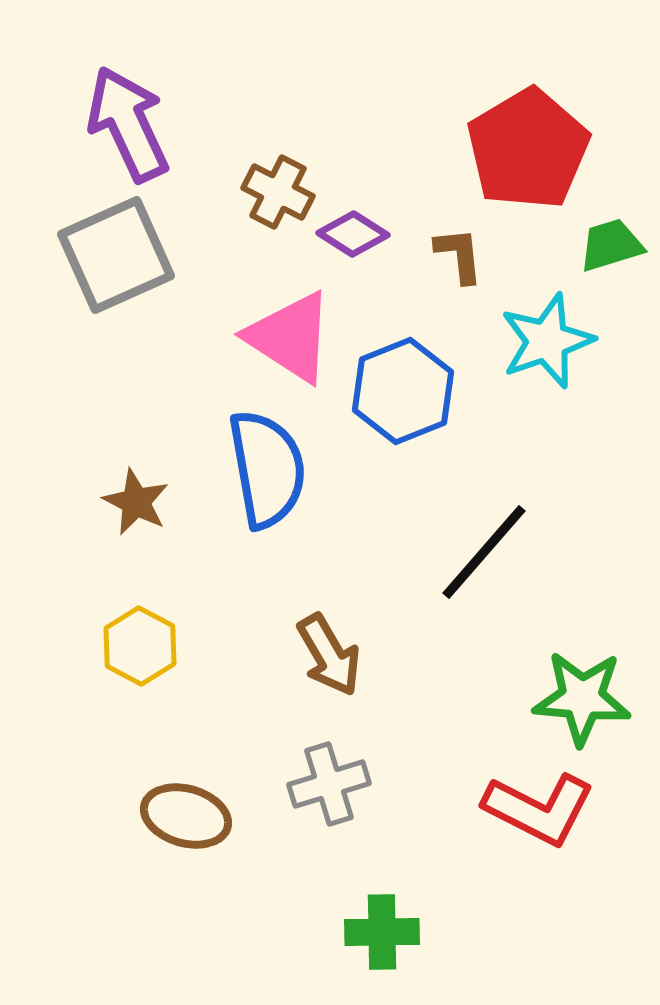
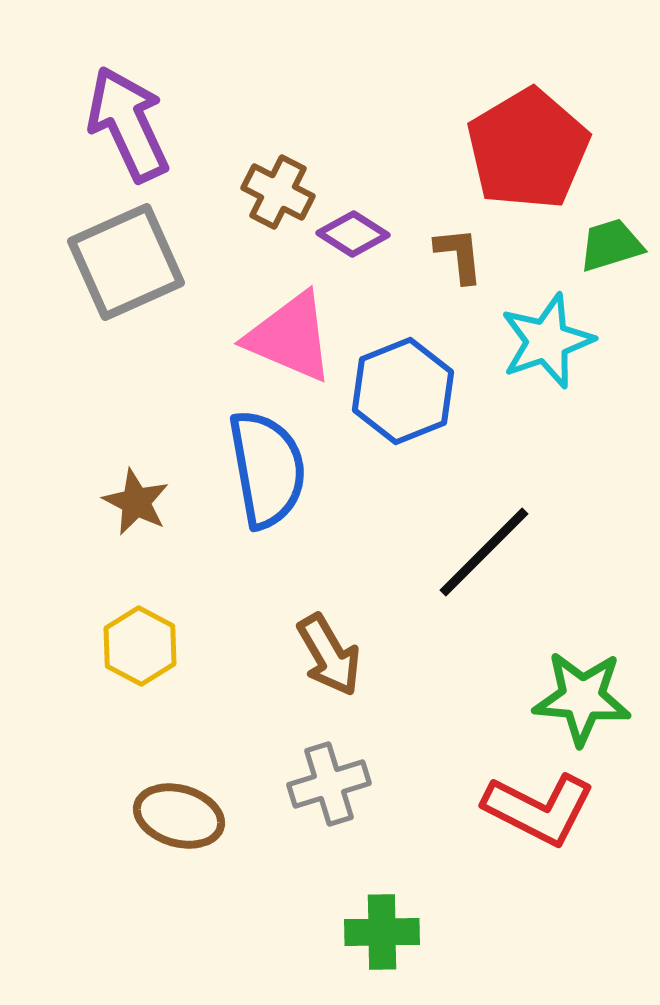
gray square: moved 10 px right, 7 px down
pink triangle: rotated 10 degrees counterclockwise
black line: rotated 4 degrees clockwise
brown ellipse: moved 7 px left
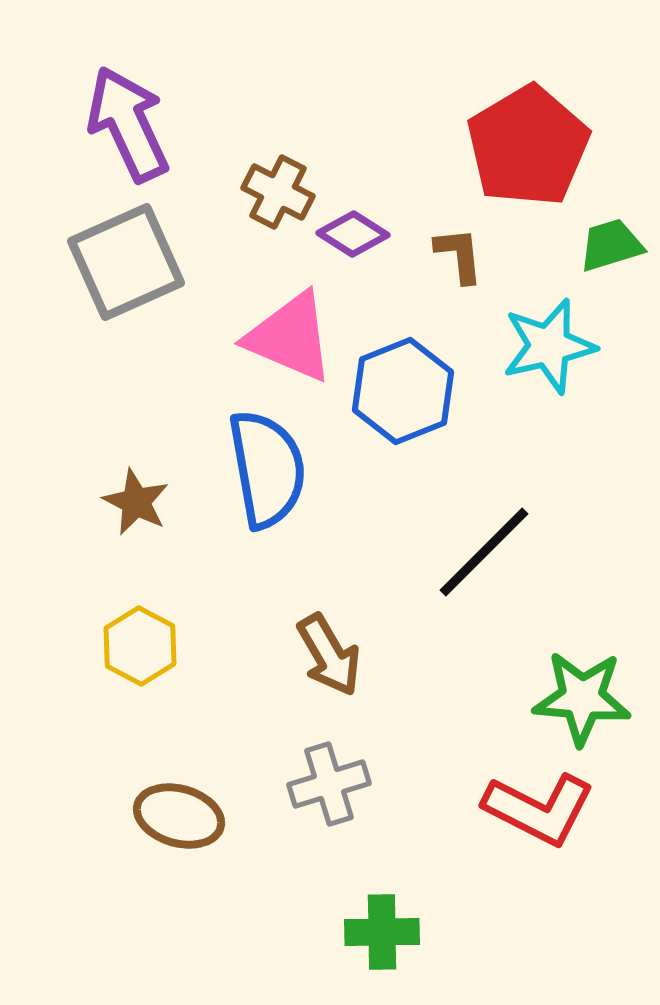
red pentagon: moved 3 px up
cyan star: moved 2 px right, 5 px down; rotated 6 degrees clockwise
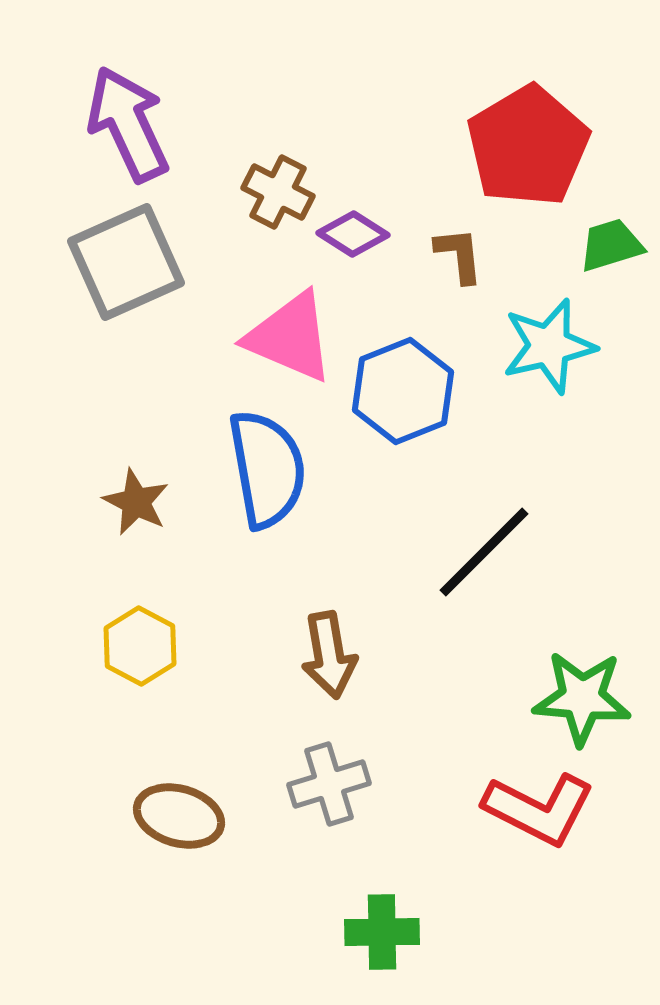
brown arrow: rotated 20 degrees clockwise
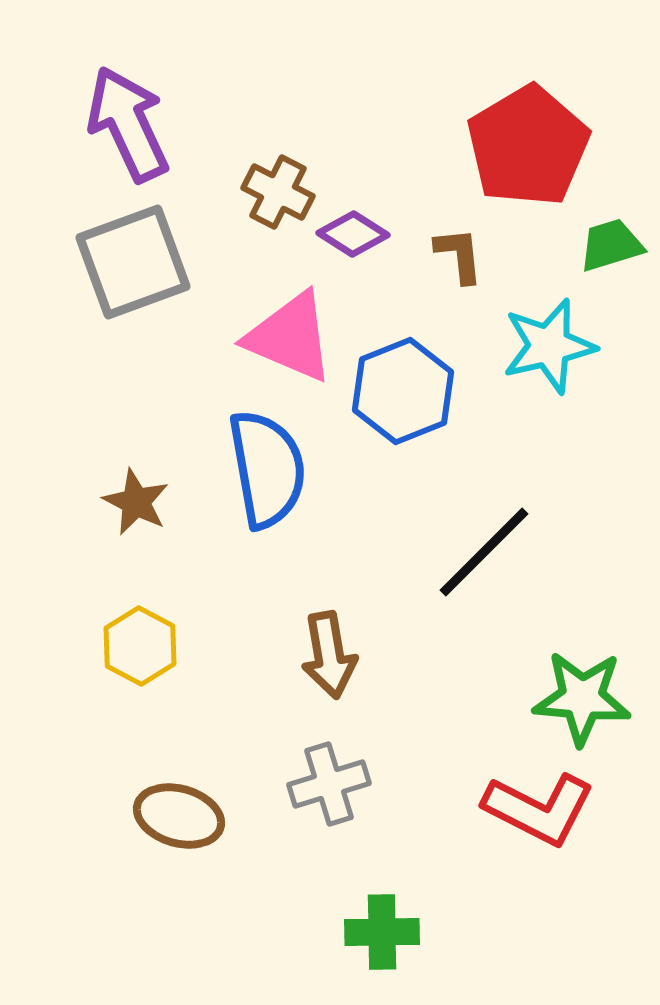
gray square: moved 7 px right; rotated 4 degrees clockwise
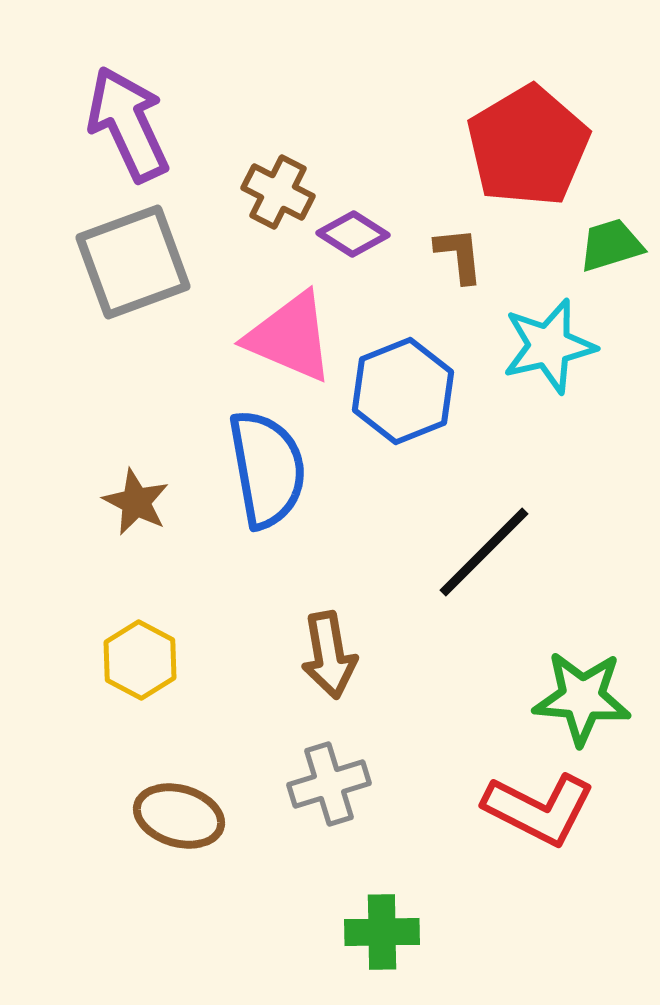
yellow hexagon: moved 14 px down
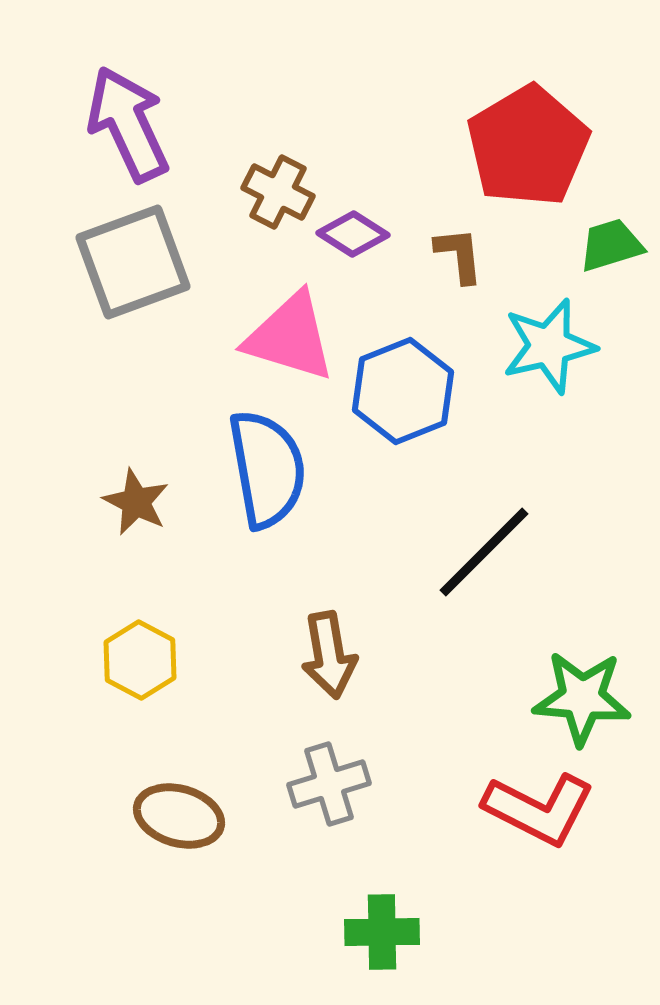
pink triangle: rotated 6 degrees counterclockwise
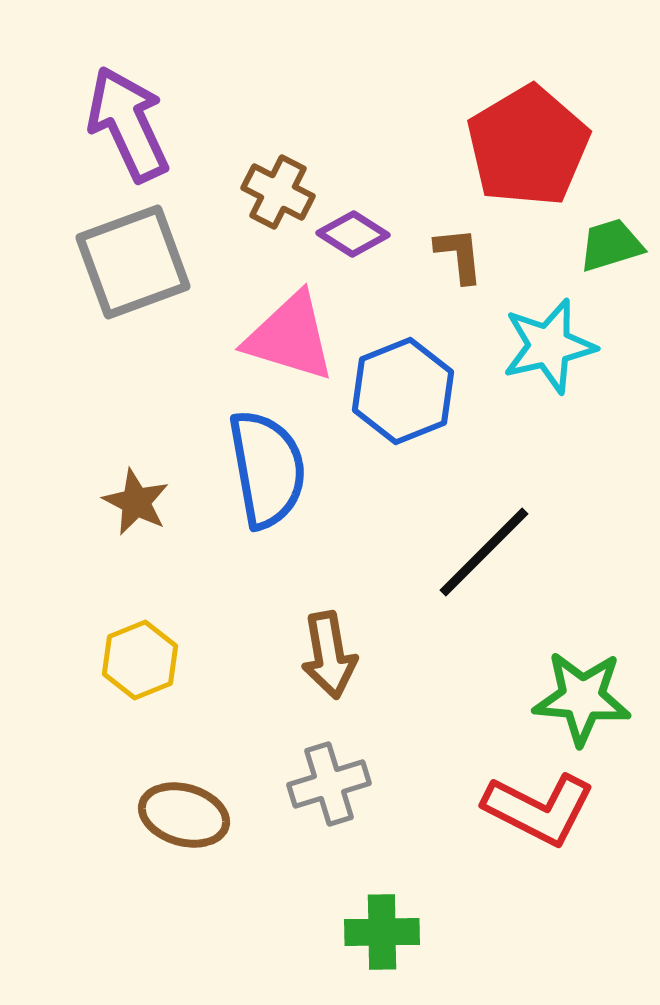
yellow hexagon: rotated 10 degrees clockwise
brown ellipse: moved 5 px right, 1 px up
